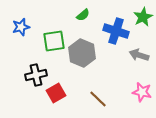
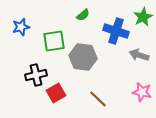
gray hexagon: moved 1 px right, 4 px down; rotated 16 degrees counterclockwise
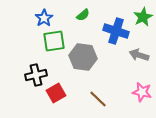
blue star: moved 23 px right, 9 px up; rotated 18 degrees counterclockwise
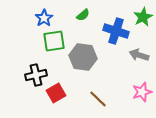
pink star: rotated 30 degrees counterclockwise
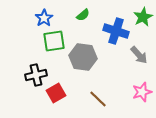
gray arrow: rotated 150 degrees counterclockwise
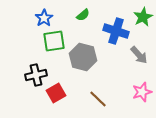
gray hexagon: rotated 8 degrees clockwise
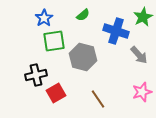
brown line: rotated 12 degrees clockwise
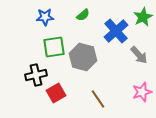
blue star: moved 1 px right, 1 px up; rotated 30 degrees clockwise
blue cross: rotated 30 degrees clockwise
green square: moved 6 px down
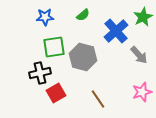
black cross: moved 4 px right, 2 px up
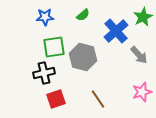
black cross: moved 4 px right
red square: moved 6 px down; rotated 12 degrees clockwise
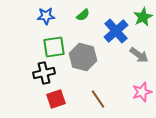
blue star: moved 1 px right, 1 px up
gray arrow: rotated 12 degrees counterclockwise
